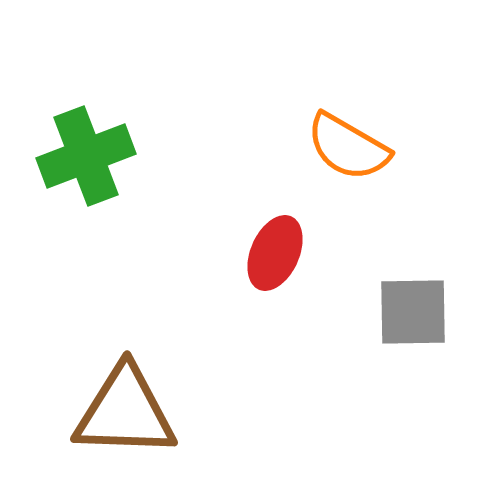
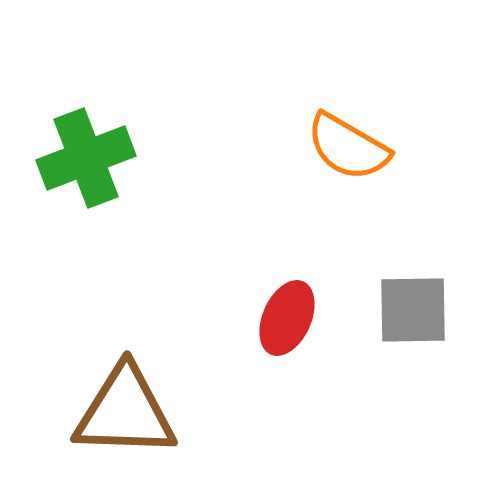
green cross: moved 2 px down
red ellipse: moved 12 px right, 65 px down
gray square: moved 2 px up
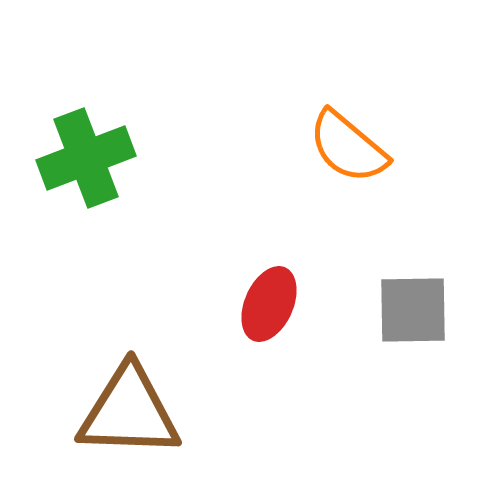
orange semicircle: rotated 10 degrees clockwise
red ellipse: moved 18 px left, 14 px up
brown triangle: moved 4 px right
